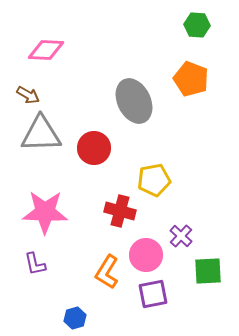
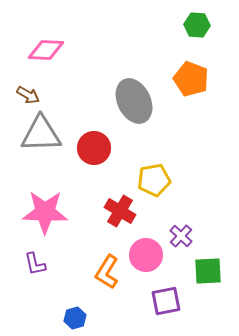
red cross: rotated 16 degrees clockwise
purple square: moved 13 px right, 7 px down
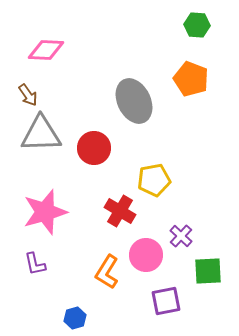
brown arrow: rotated 25 degrees clockwise
pink star: rotated 18 degrees counterclockwise
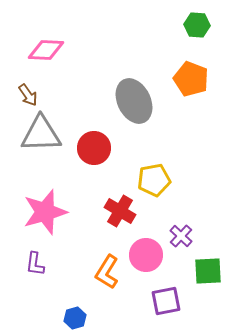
purple L-shape: rotated 20 degrees clockwise
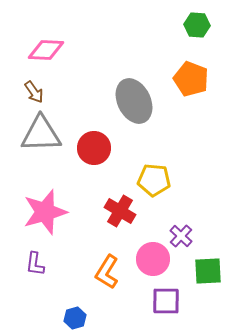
brown arrow: moved 6 px right, 3 px up
yellow pentagon: rotated 16 degrees clockwise
pink circle: moved 7 px right, 4 px down
purple square: rotated 12 degrees clockwise
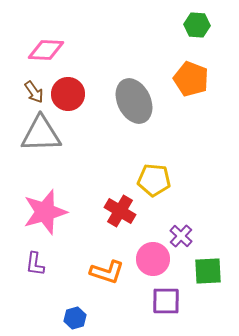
red circle: moved 26 px left, 54 px up
orange L-shape: rotated 104 degrees counterclockwise
